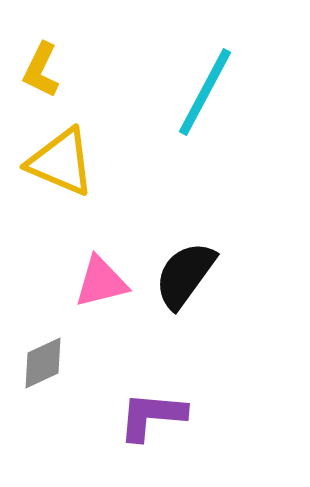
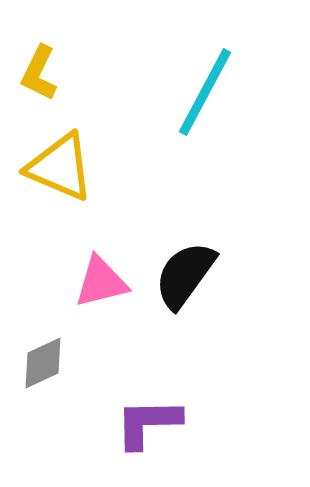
yellow L-shape: moved 2 px left, 3 px down
yellow triangle: moved 1 px left, 5 px down
purple L-shape: moved 4 px left, 7 px down; rotated 6 degrees counterclockwise
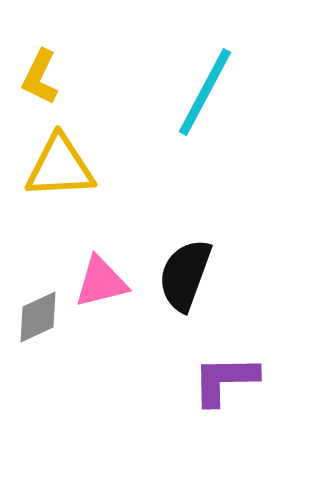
yellow L-shape: moved 1 px right, 4 px down
yellow triangle: rotated 26 degrees counterclockwise
black semicircle: rotated 16 degrees counterclockwise
gray diamond: moved 5 px left, 46 px up
purple L-shape: moved 77 px right, 43 px up
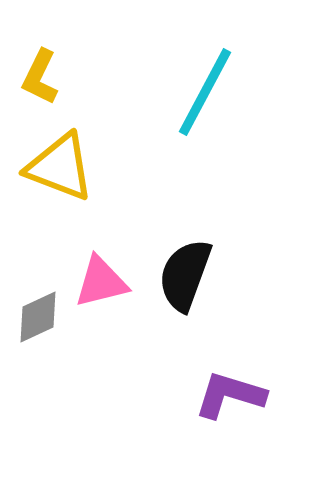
yellow triangle: rotated 24 degrees clockwise
purple L-shape: moved 5 px right, 15 px down; rotated 18 degrees clockwise
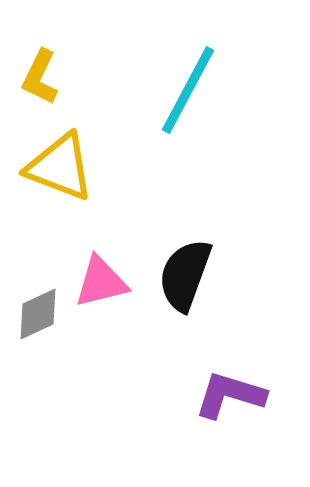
cyan line: moved 17 px left, 2 px up
gray diamond: moved 3 px up
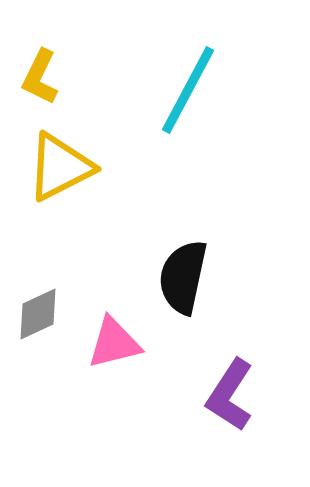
yellow triangle: rotated 48 degrees counterclockwise
black semicircle: moved 2 px left, 2 px down; rotated 8 degrees counterclockwise
pink triangle: moved 13 px right, 61 px down
purple L-shape: rotated 74 degrees counterclockwise
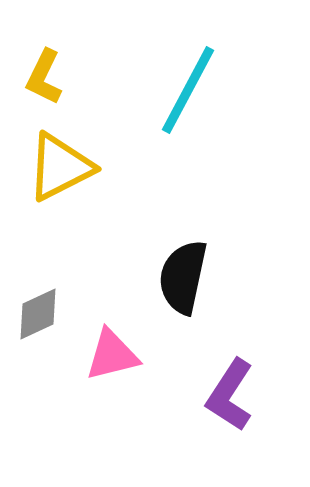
yellow L-shape: moved 4 px right
pink triangle: moved 2 px left, 12 px down
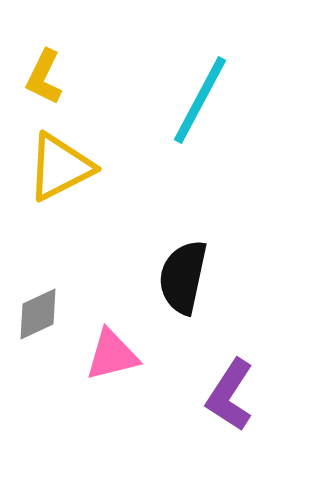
cyan line: moved 12 px right, 10 px down
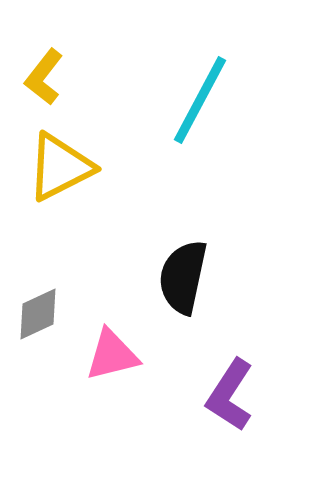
yellow L-shape: rotated 12 degrees clockwise
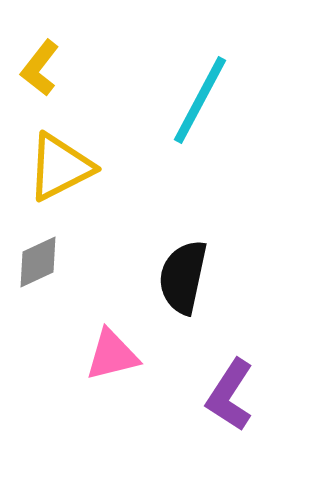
yellow L-shape: moved 4 px left, 9 px up
gray diamond: moved 52 px up
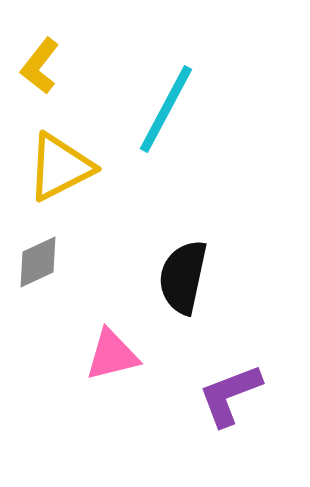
yellow L-shape: moved 2 px up
cyan line: moved 34 px left, 9 px down
purple L-shape: rotated 36 degrees clockwise
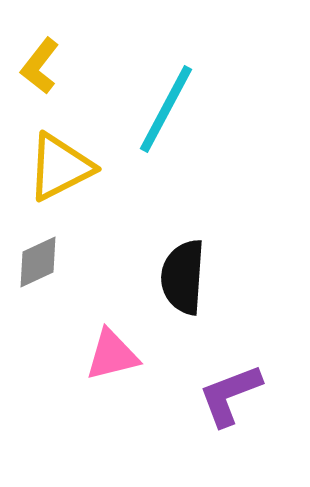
black semicircle: rotated 8 degrees counterclockwise
